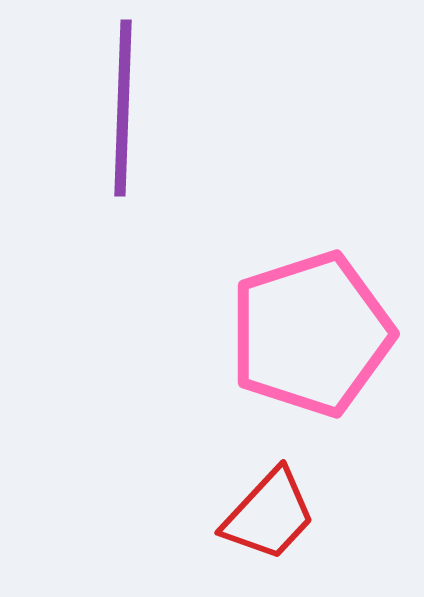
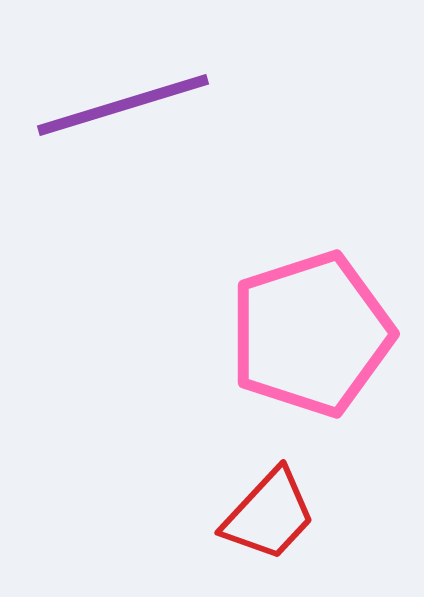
purple line: moved 3 px up; rotated 71 degrees clockwise
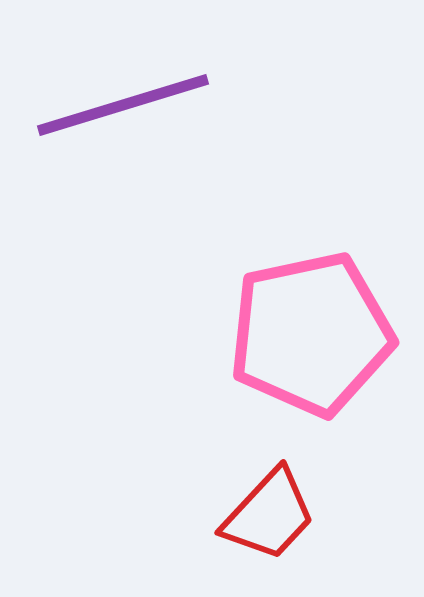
pink pentagon: rotated 6 degrees clockwise
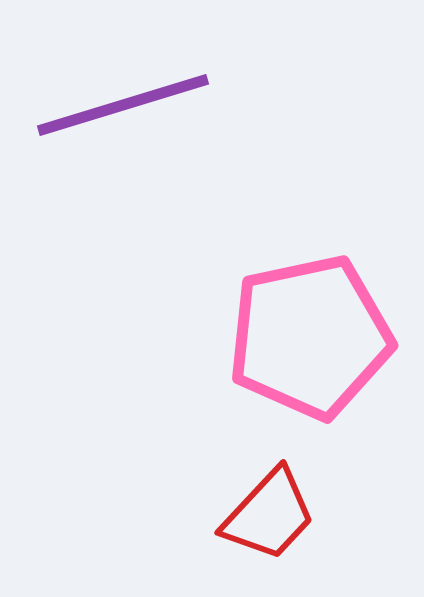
pink pentagon: moved 1 px left, 3 px down
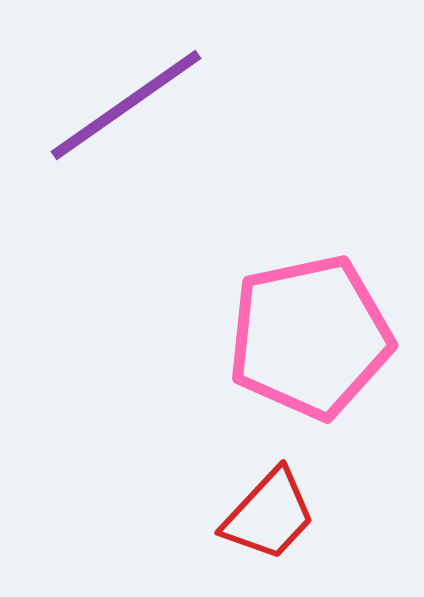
purple line: moved 3 px right; rotated 18 degrees counterclockwise
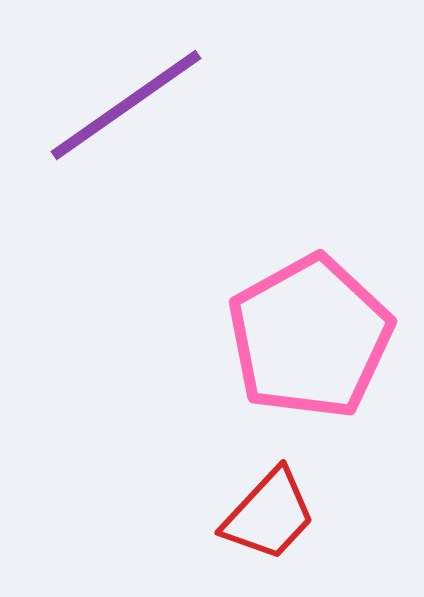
pink pentagon: rotated 17 degrees counterclockwise
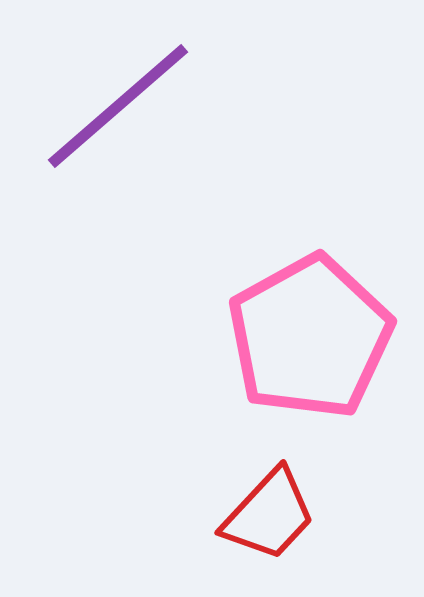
purple line: moved 8 px left, 1 px down; rotated 6 degrees counterclockwise
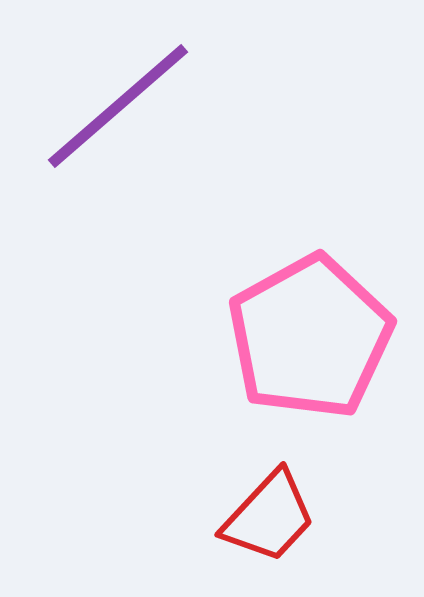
red trapezoid: moved 2 px down
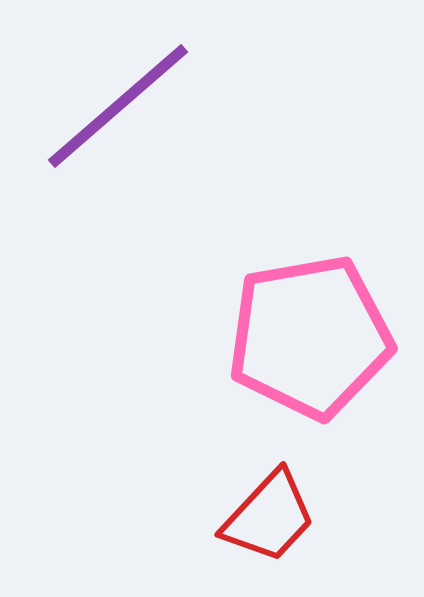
pink pentagon: rotated 19 degrees clockwise
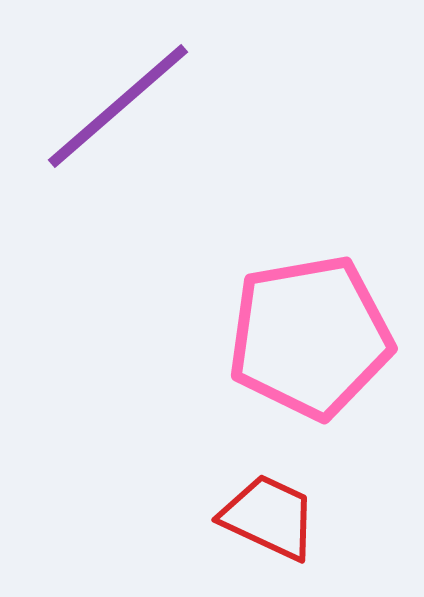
red trapezoid: rotated 108 degrees counterclockwise
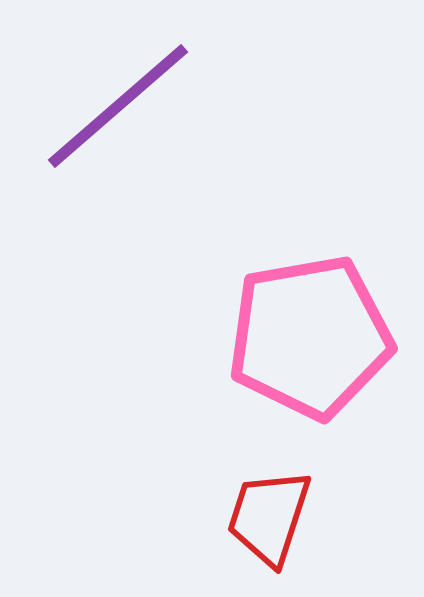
red trapezoid: rotated 97 degrees counterclockwise
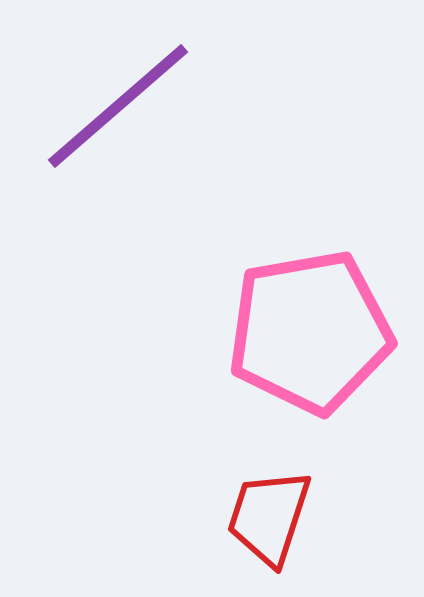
pink pentagon: moved 5 px up
